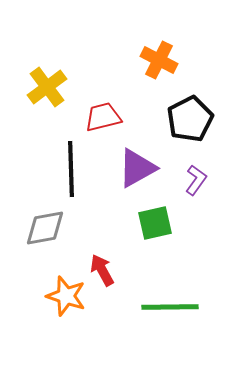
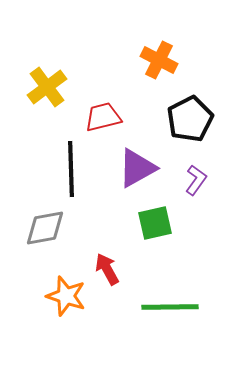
red arrow: moved 5 px right, 1 px up
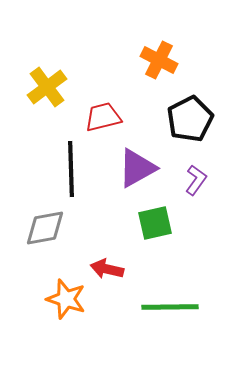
red arrow: rotated 48 degrees counterclockwise
orange star: moved 3 px down
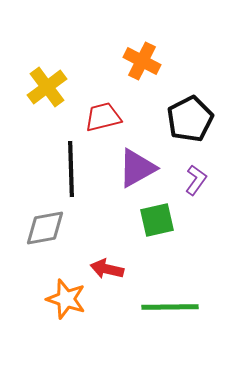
orange cross: moved 17 px left, 1 px down
green square: moved 2 px right, 3 px up
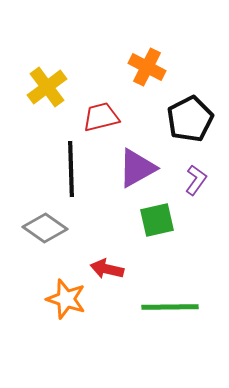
orange cross: moved 5 px right, 6 px down
red trapezoid: moved 2 px left
gray diamond: rotated 45 degrees clockwise
